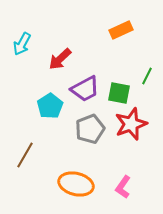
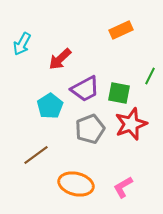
green line: moved 3 px right
brown line: moved 11 px right; rotated 24 degrees clockwise
pink L-shape: rotated 25 degrees clockwise
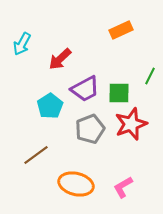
green square: rotated 10 degrees counterclockwise
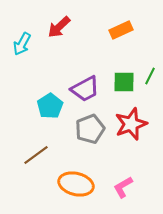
red arrow: moved 1 px left, 32 px up
green square: moved 5 px right, 11 px up
